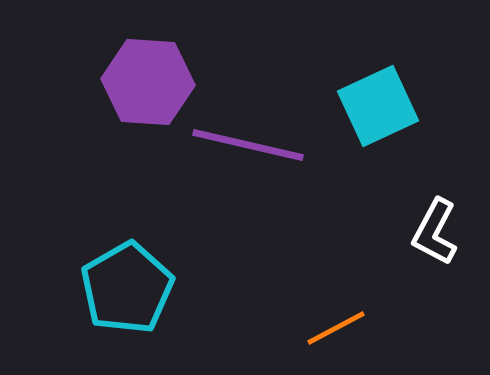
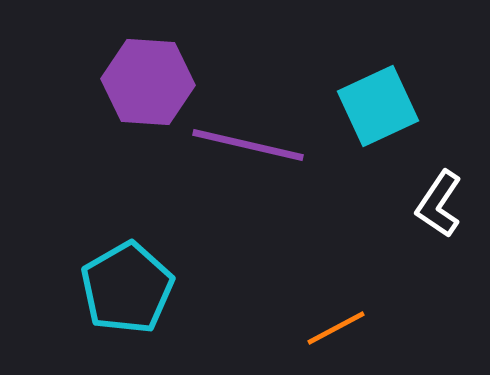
white L-shape: moved 4 px right, 28 px up; rotated 6 degrees clockwise
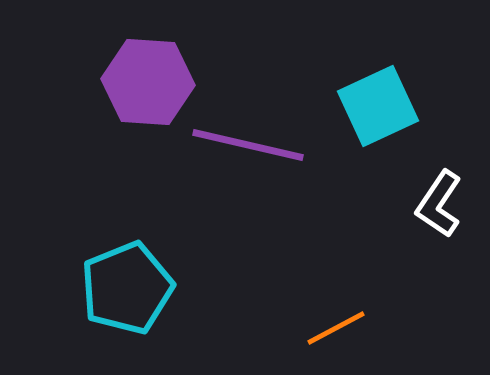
cyan pentagon: rotated 8 degrees clockwise
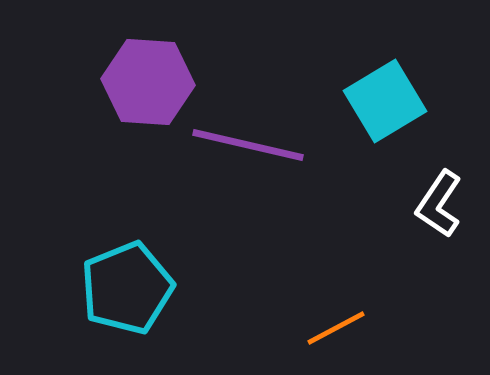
cyan square: moved 7 px right, 5 px up; rotated 6 degrees counterclockwise
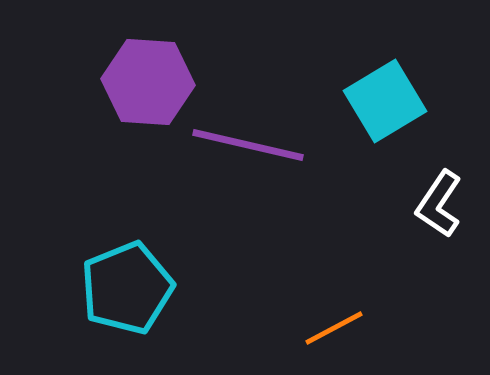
orange line: moved 2 px left
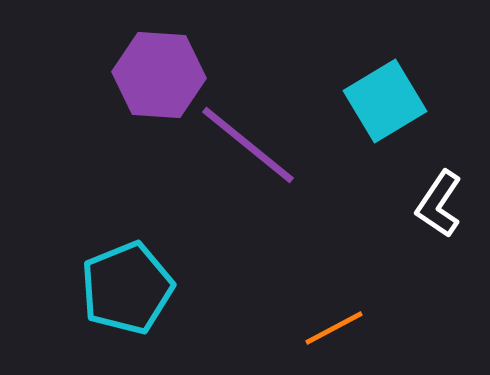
purple hexagon: moved 11 px right, 7 px up
purple line: rotated 26 degrees clockwise
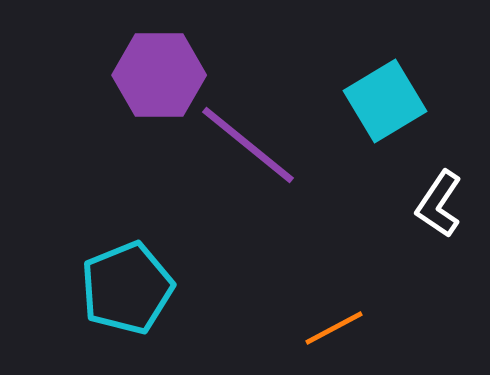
purple hexagon: rotated 4 degrees counterclockwise
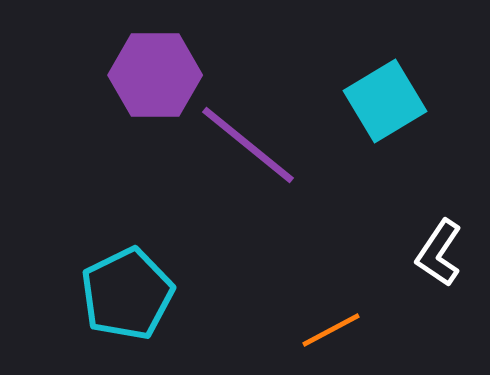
purple hexagon: moved 4 px left
white L-shape: moved 49 px down
cyan pentagon: moved 6 px down; rotated 4 degrees counterclockwise
orange line: moved 3 px left, 2 px down
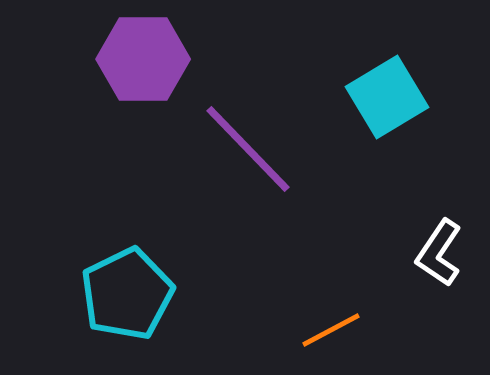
purple hexagon: moved 12 px left, 16 px up
cyan square: moved 2 px right, 4 px up
purple line: moved 4 px down; rotated 7 degrees clockwise
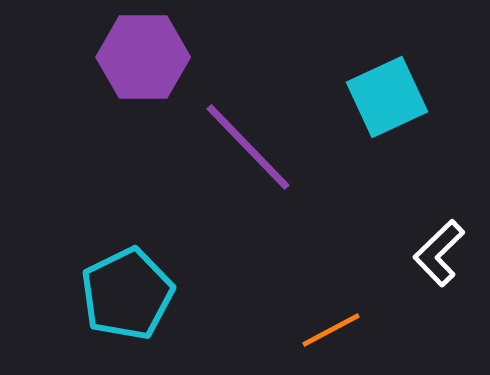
purple hexagon: moved 2 px up
cyan square: rotated 6 degrees clockwise
purple line: moved 2 px up
white L-shape: rotated 12 degrees clockwise
